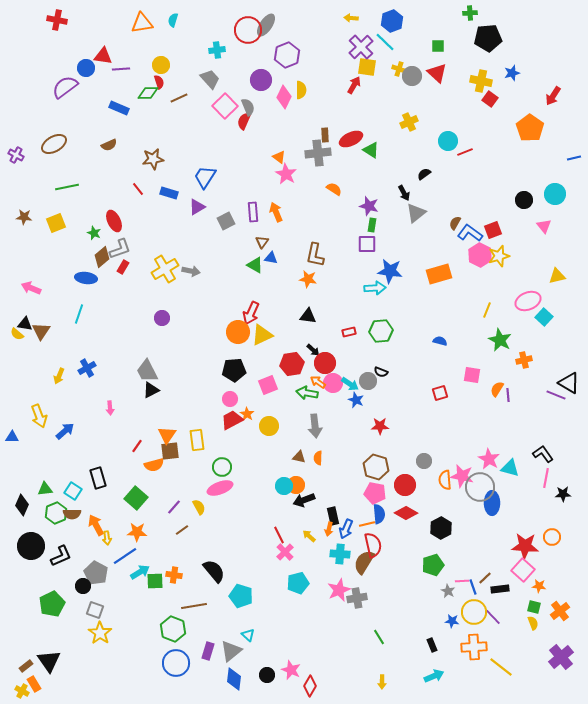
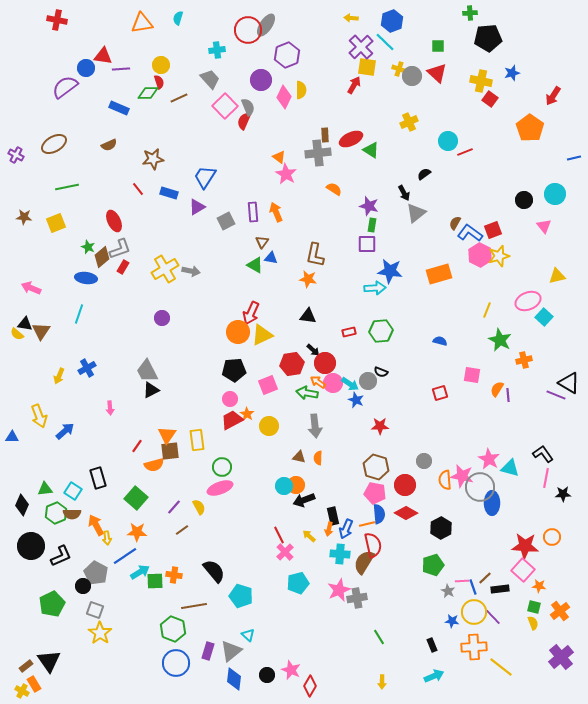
cyan semicircle at (173, 20): moved 5 px right, 2 px up
green star at (94, 233): moved 6 px left, 14 px down
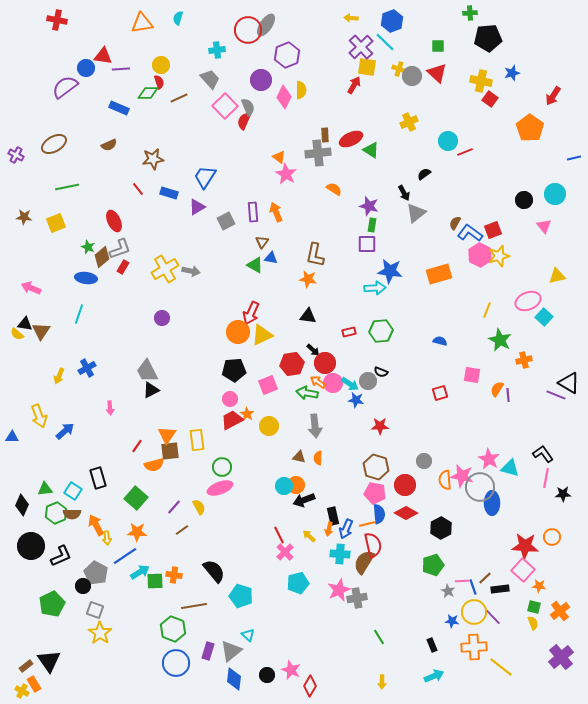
blue star at (356, 400): rotated 14 degrees counterclockwise
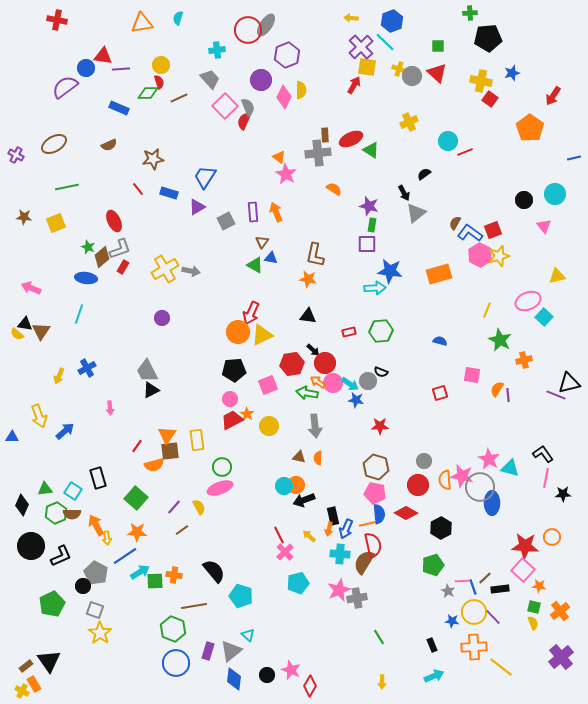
black triangle at (569, 383): rotated 45 degrees counterclockwise
red circle at (405, 485): moved 13 px right
